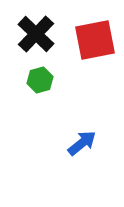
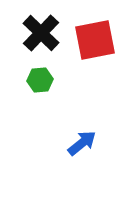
black cross: moved 5 px right, 1 px up
green hexagon: rotated 10 degrees clockwise
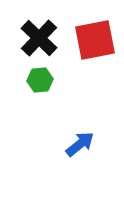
black cross: moved 2 px left, 5 px down
blue arrow: moved 2 px left, 1 px down
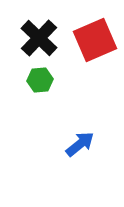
red square: rotated 12 degrees counterclockwise
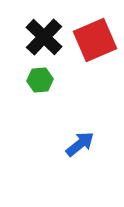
black cross: moved 5 px right, 1 px up
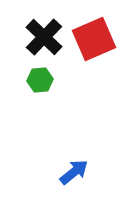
red square: moved 1 px left, 1 px up
blue arrow: moved 6 px left, 28 px down
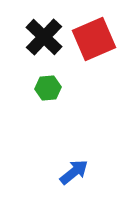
green hexagon: moved 8 px right, 8 px down
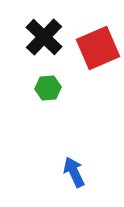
red square: moved 4 px right, 9 px down
blue arrow: rotated 76 degrees counterclockwise
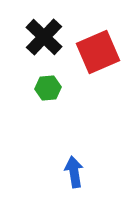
red square: moved 4 px down
blue arrow: rotated 16 degrees clockwise
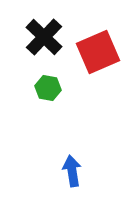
green hexagon: rotated 15 degrees clockwise
blue arrow: moved 2 px left, 1 px up
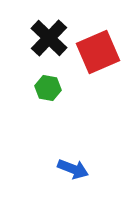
black cross: moved 5 px right, 1 px down
blue arrow: moved 1 px right, 2 px up; rotated 120 degrees clockwise
